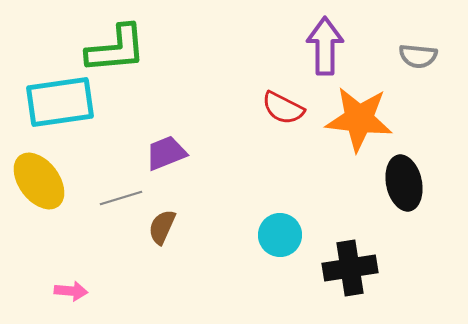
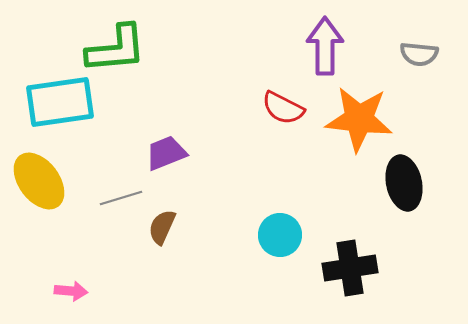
gray semicircle: moved 1 px right, 2 px up
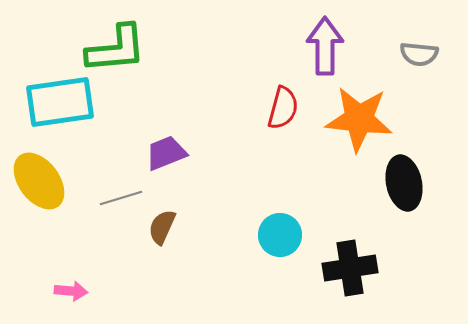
red semicircle: rotated 102 degrees counterclockwise
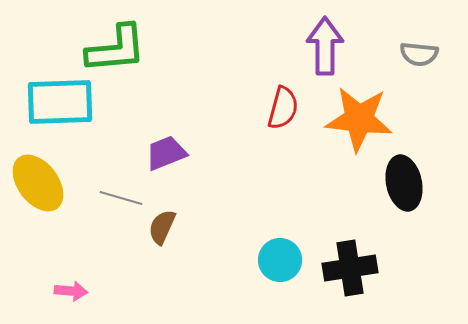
cyan rectangle: rotated 6 degrees clockwise
yellow ellipse: moved 1 px left, 2 px down
gray line: rotated 33 degrees clockwise
cyan circle: moved 25 px down
